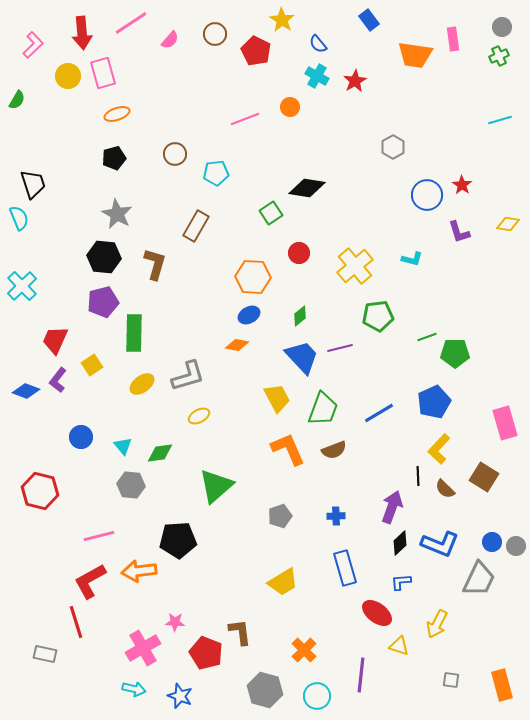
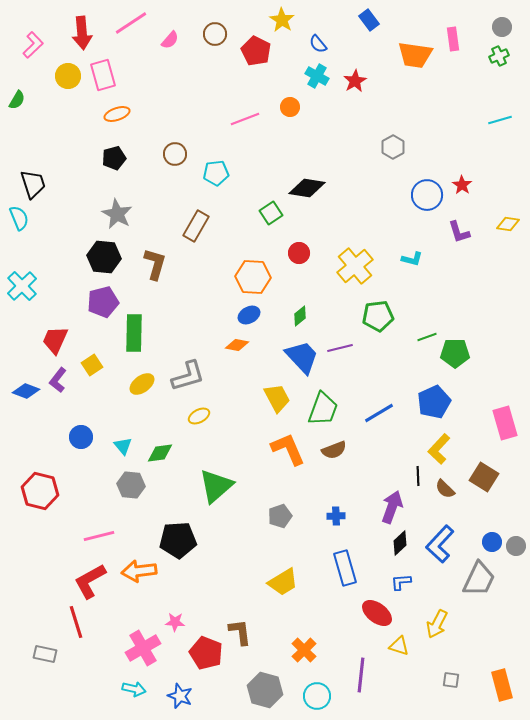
pink rectangle at (103, 73): moved 2 px down
blue L-shape at (440, 544): rotated 111 degrees clockwise
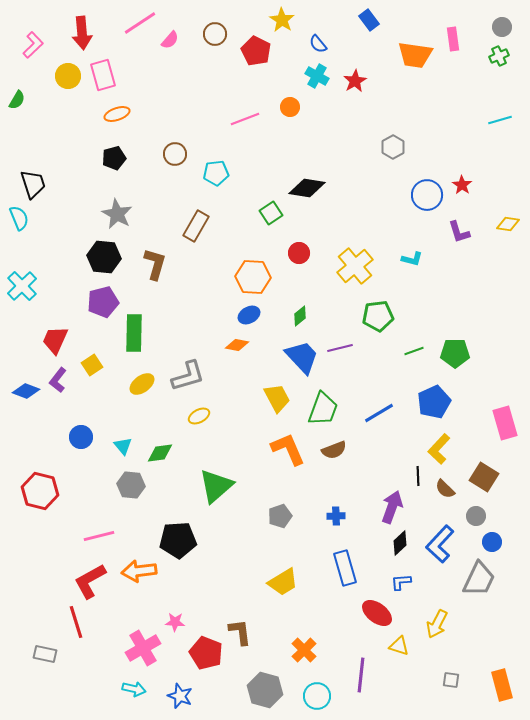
pink line at (131, 23): moved 9 px right
green line at (427, 337): moved 13 px left, 14 px down
gray circle at (516, 546): moved 40 px left, 30 px up
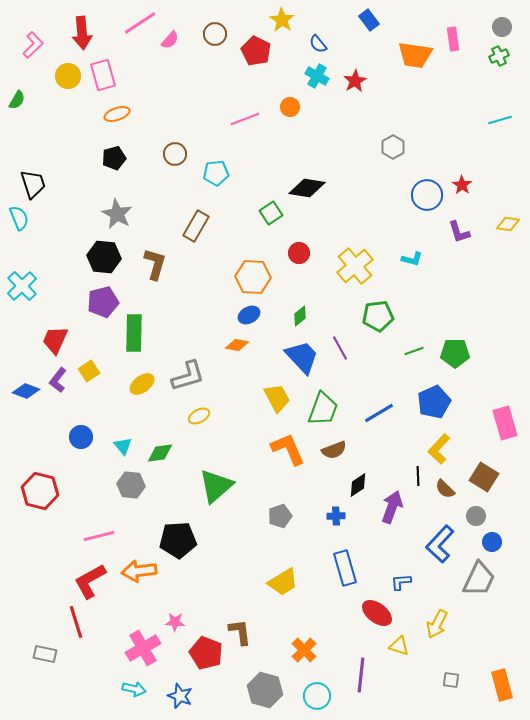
purple line at (340, 348): rotated 75 degrees clockwise
yellow square at (92, 365): moved 3 px left, 6 px down
black diamond at (400, 543): moved 42 px left, 58 px up; rotated 10 degrees clockwise
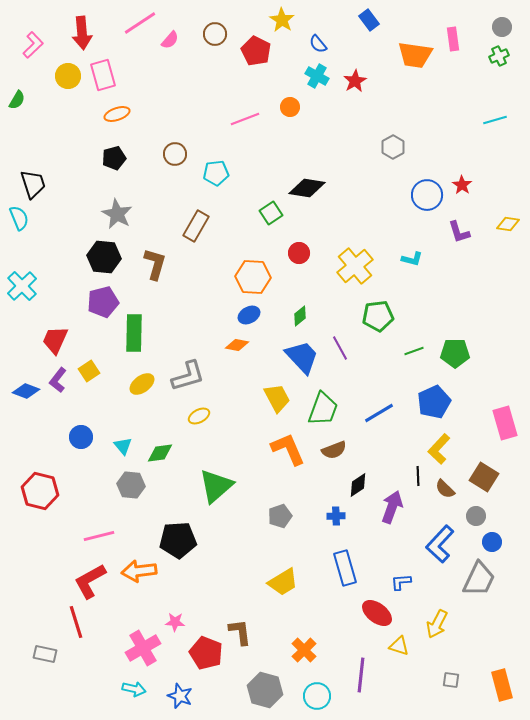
cyan line at (500, 120): moved 5 px left
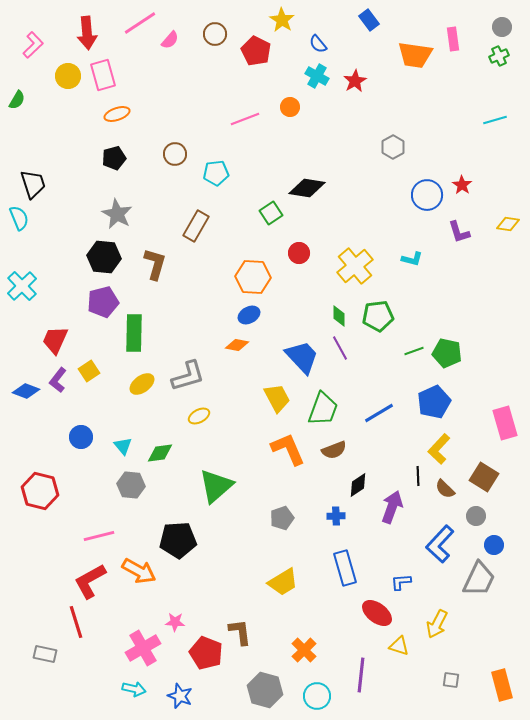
red arrow at (82, 33): moved 5 px right
green diamond at (300, 316): moved 39 px right; rotated 50 degrees counterclockwise
green pentagon at (455, 353): moved 8 px left; rotated 12 degrees clockwise
gray pentagon at (280, 516): moved 2 px right, 2 px down
blue circle at (492, 542): moved 2 px right, 3 px down
orange arrow at (139, 571): rotated 144 degrees counterclockwise
